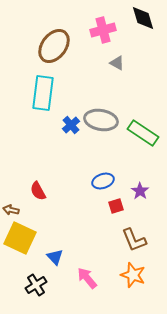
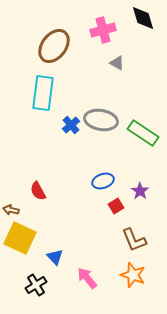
red square: rotated 14 degrees counterclockwise
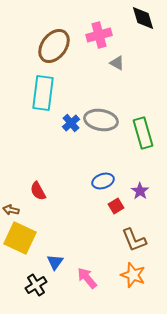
pink cross: moved 4 px left, 5 px down
blue cross: moved 2 px up
green rectangle: rotated 40 degrees clockwise
blue triangle: moved 5 px down; rotated 18 degrees clockwise
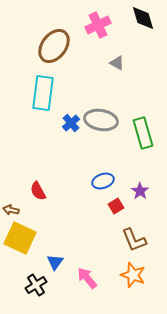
pink cross: moved 1 px left, 10 px up; rotated 10 degrees counterclockwise
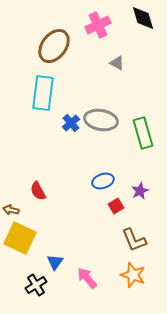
purple star: rotated 12 degrees clockwise
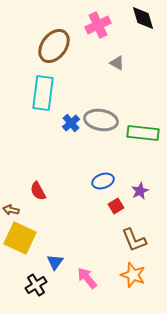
green rectangle: rotated 68 degrees counterclockwise
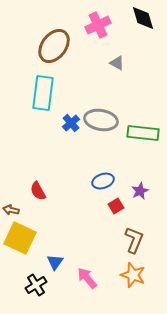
brown L-shape: rotated 136 degrees counterclockwise
